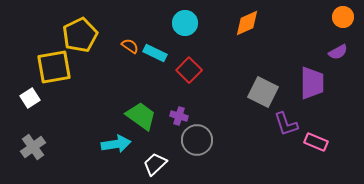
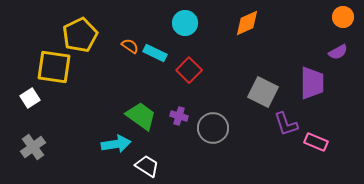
yellow square: rotated 18 degrees clockwise
gray circle: moved 16 px right, 12 px up
white trapezoid: moved 8 px left, 2 px down; rotated 75 degrees clockwise
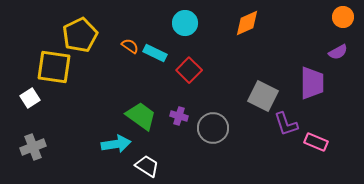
gray square: moved 4 px down
gray cross: rotated 15 degrees clockwise
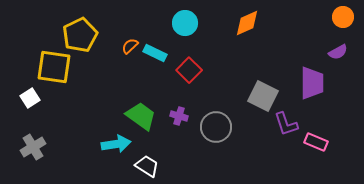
orange semicircle: rotated 78 degrees counterclockwise
gray circle: moved 3 px right, 1 px up
gray cross: rotated 10 degrees counterclockwise
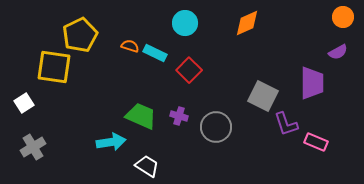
orange semicircle: rotated 60 degrees clockwise
white square: moved 6 px left, 5 px down
green trapezoid: rotated 12 degrees counterclockwise
cyan arrow: moved 5 px left, 2 px up
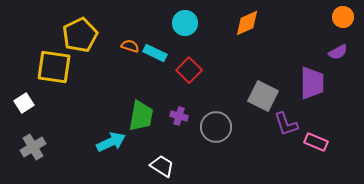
green trapezoid: rotated 76 degrees clockwise
cyan arrow: rotated 16 degrees counterclockwise
white trapezoid: moved 15 px right
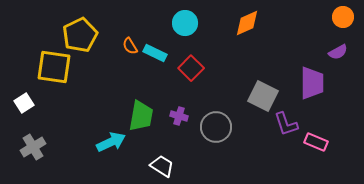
orange semicircle: rotated 138 degrees counterclockwise
red square: moved 2 px right, 2 px up
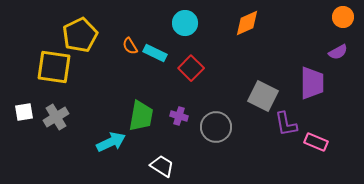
white square: moved 9 px down; rotated 24 degrees clockwise
purple L-shape: rotated 8 degrees clockwise
gray cross: moved 23 px right, 30 px up
